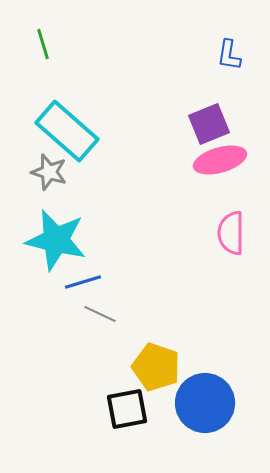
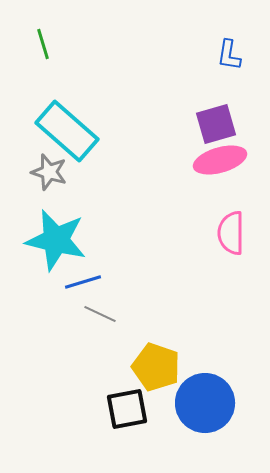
purple square: moved 7 px right; rotated 6 degrees clockwise
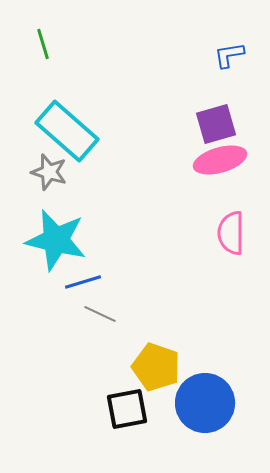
blue L-shape: rotated 72 degrees clockwise
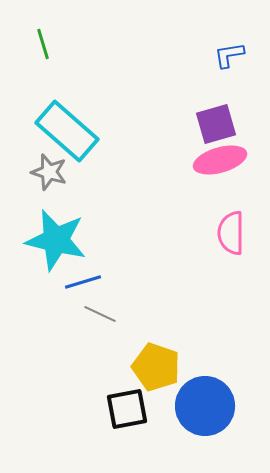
blue circle: moved 3 px down
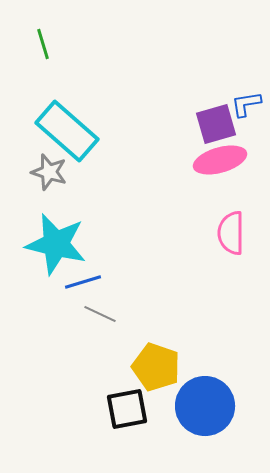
blue L-shape: moved 17 px right, 49 px down
cyan star: moved 4 px down
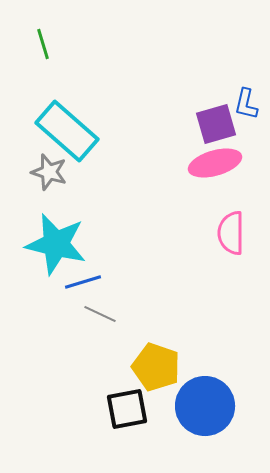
blue L-shape: rotated 68 degrees counterclockwise
pink ellipse: moved 5 px left, 3 px down
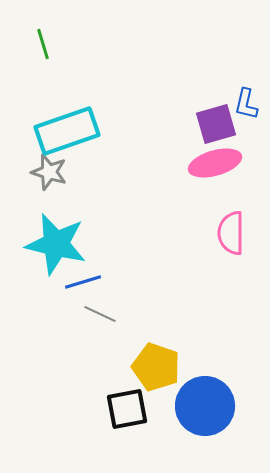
cyan rectangle: rotated 60 degrees counterclockwise
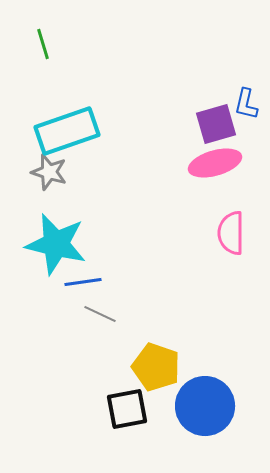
blue line: rotated 9 degrees clockwise
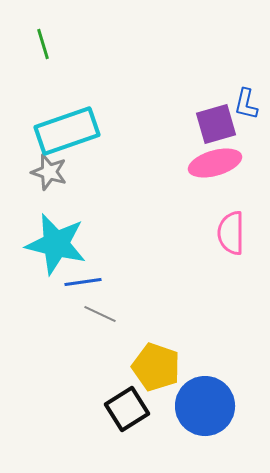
black square: rotated 21 degrees counterclockwise
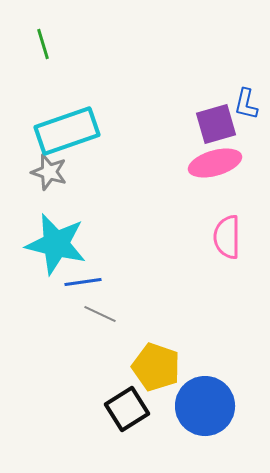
pink semicircle: moved 4 px left, 4 px down
